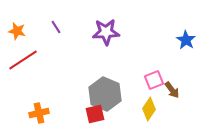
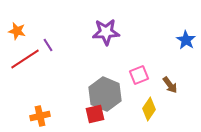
purple line: moved 8 px left, 18 px down
red line: moved 2 px right, 1 px up
pink square: moved 15 px left, 5 px up
brown arrow: moved 2 px left, 5 px up
orange cross: moved 1 px right, 3 px down
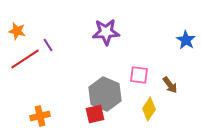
pink square: rotated 30 degrees clockwise
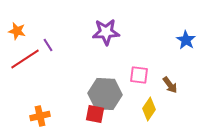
gray hexagon: rotated 20 degrees counterclockwise
red square: rotated 24 degrees clockwise
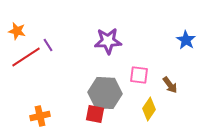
purple star: moved 2 px right, 9 px down
red line: moved 1 px right, 2 px up
gray hexagon: moved 1 px up
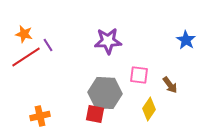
orange star: moved 7 px right, 3 px down
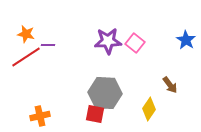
orange star: moved 2 px right
purple line: rotated 56 degrees counterclockwise
pink square: moved 4 px left, 32 px up; rotated 30 degrees clockwise
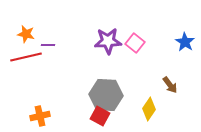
blue star: moved 1 px left, 2 px down
red line: rotated 20 degrees clockwise
gray hexagon: moved 1 px right, 2 px down
red square: moved 5 px right, 2 px down; rotated 18 degrees clockwise
